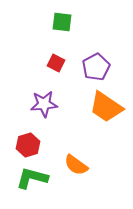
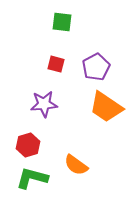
red square: moved 1 px down; rotated 12 degrees counterclockwise
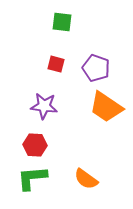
purple pentagon: moved 1 px down; rotated 24 degrees counterclockwise
purple star: moved 2 px down; rotated 12 degrees clockwise
red hexagon: moved 7 px right; rotated 20 degrees clockwise
orange semicircle: moved 10 px right, 14 px down
green L-shape: rotated 20 degrees counterclockwise
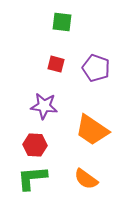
orange trapezoid: moved 14 px left, 23 px down
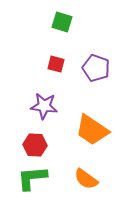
green square: rotated 10 degrees clockwise
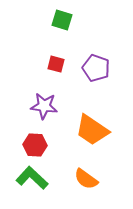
green square: moved 2 px up
green L-shape: rotated 48 degrees clockwise
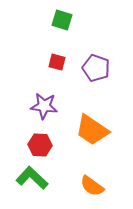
red square: moved 1 px right, 2 px up
red hexagon: moved 5 px right
orange semicircle: moved 6 px right, 7 px down
